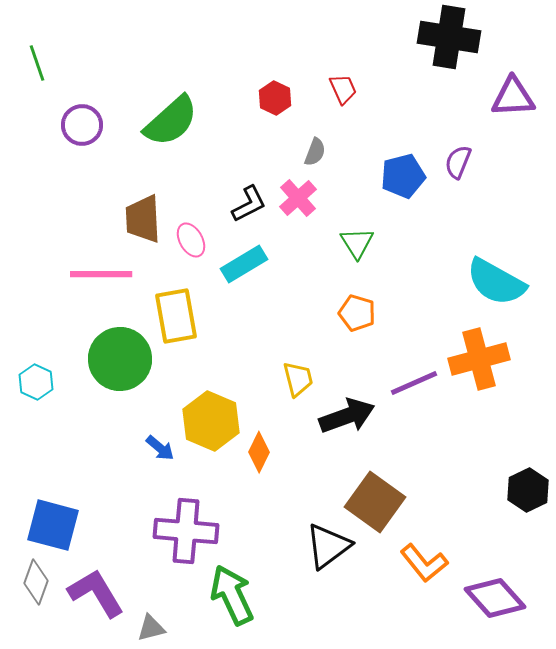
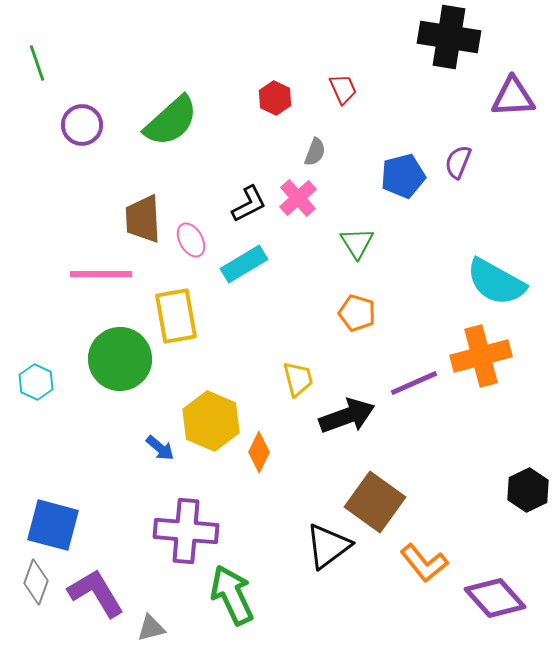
orange cross: moved 2 px right, 3 px up
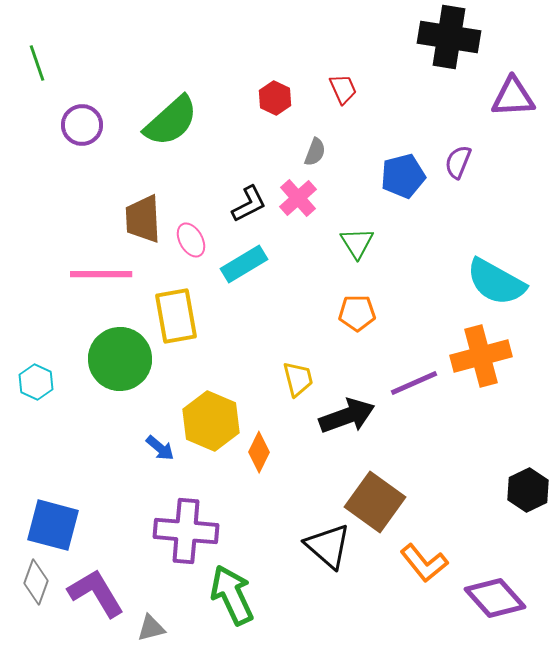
orange pentagon: rotated 18 degrees counterclockwise
black triangle: rotated 42 degrees counterclockwise
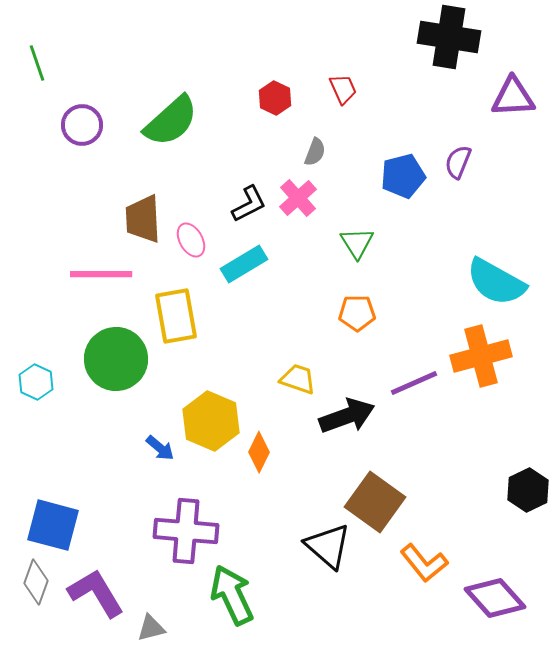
green circle: moved 4 px left
yellow trapezoid: rotated 57 degrees counterclockwise
